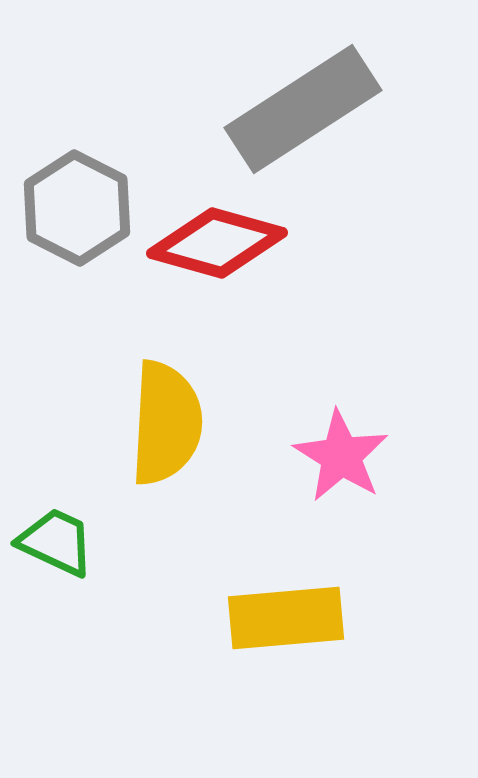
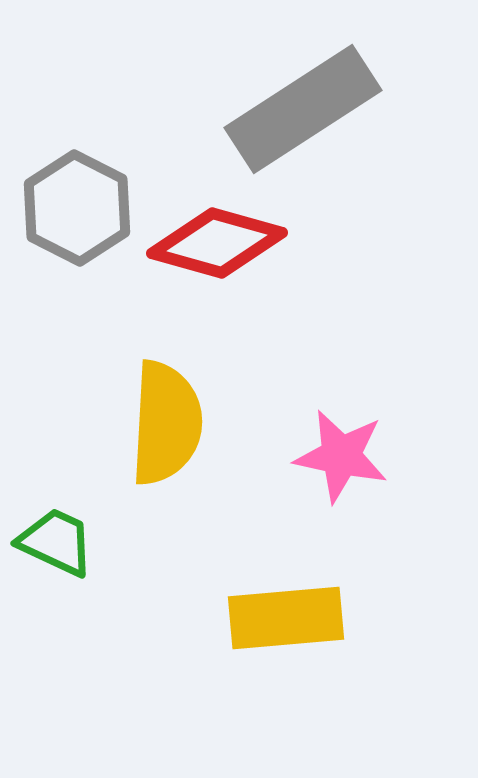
pink star: rotated 20 degrees counterclockwise
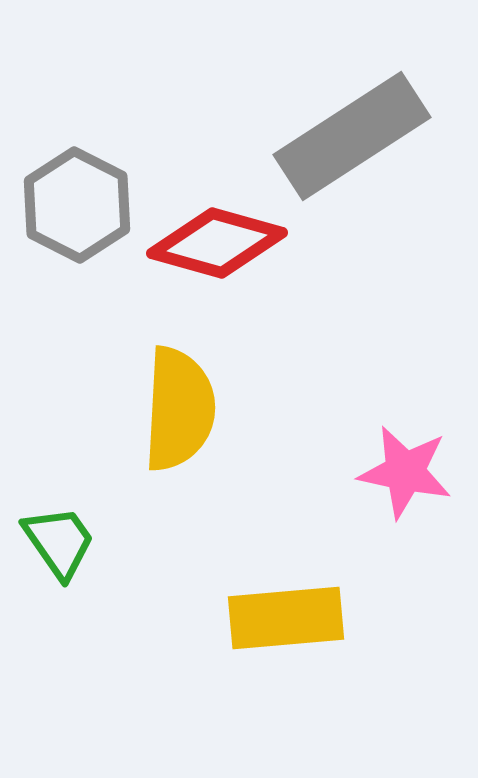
gray rectangle: moved 49 px right, 27 px down
gray hexagon: moved 3 px up
yellow semicircle: moved 13 px right, 14 px up
pink star: moved 64 px right, 16 px down
green trapezoid: moved 3 px right; rotated 30 degrees clockwise
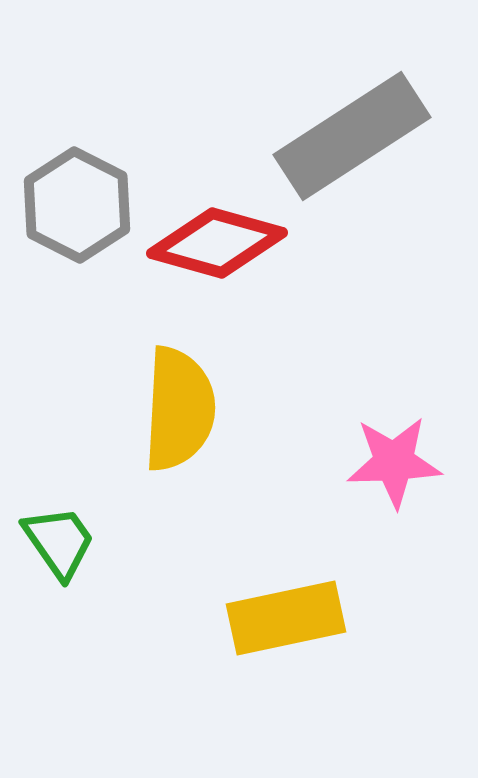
pink star: moved 11 px left, 10 px up; rotated 14 degrees counterclockwise
yellow rectangle: rotated 7 degrees counterclockwise
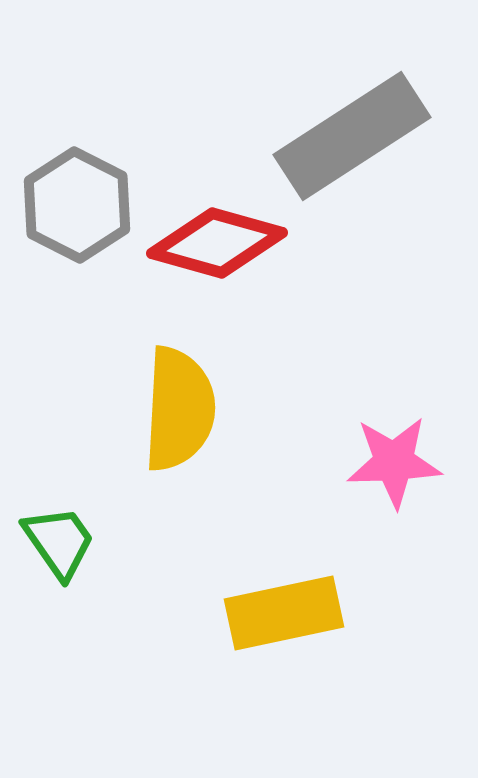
yellow rectangle: moved 2 px left, 5 px up
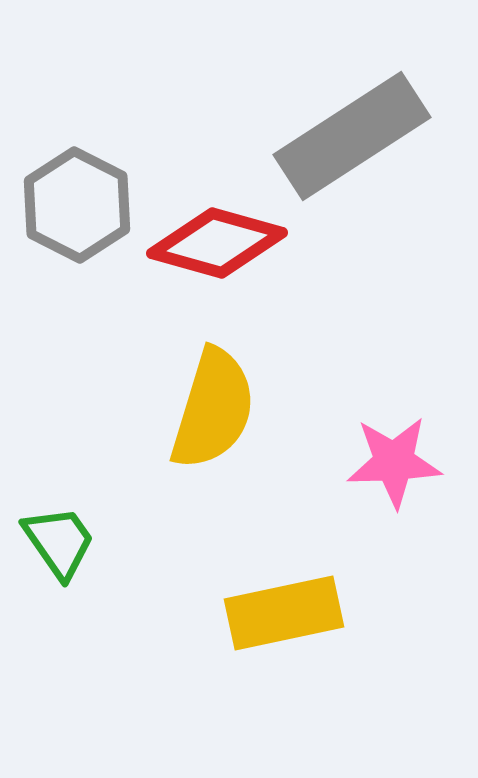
yellow semicircle: moved 34 px right; rotated 14 degrees clockwise
